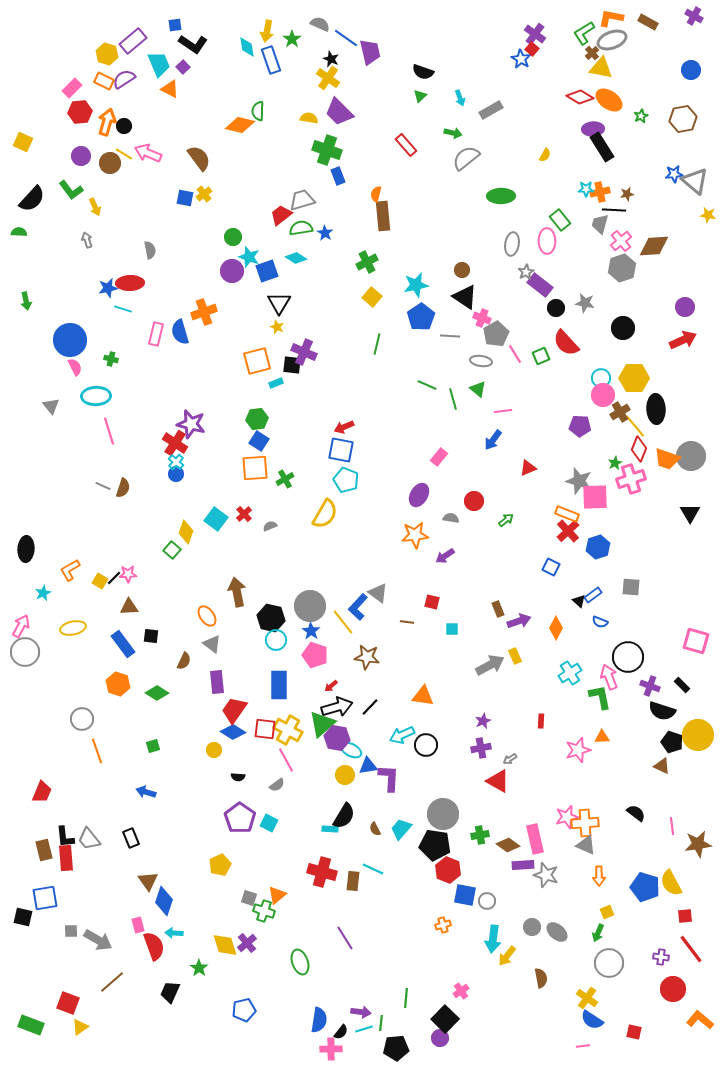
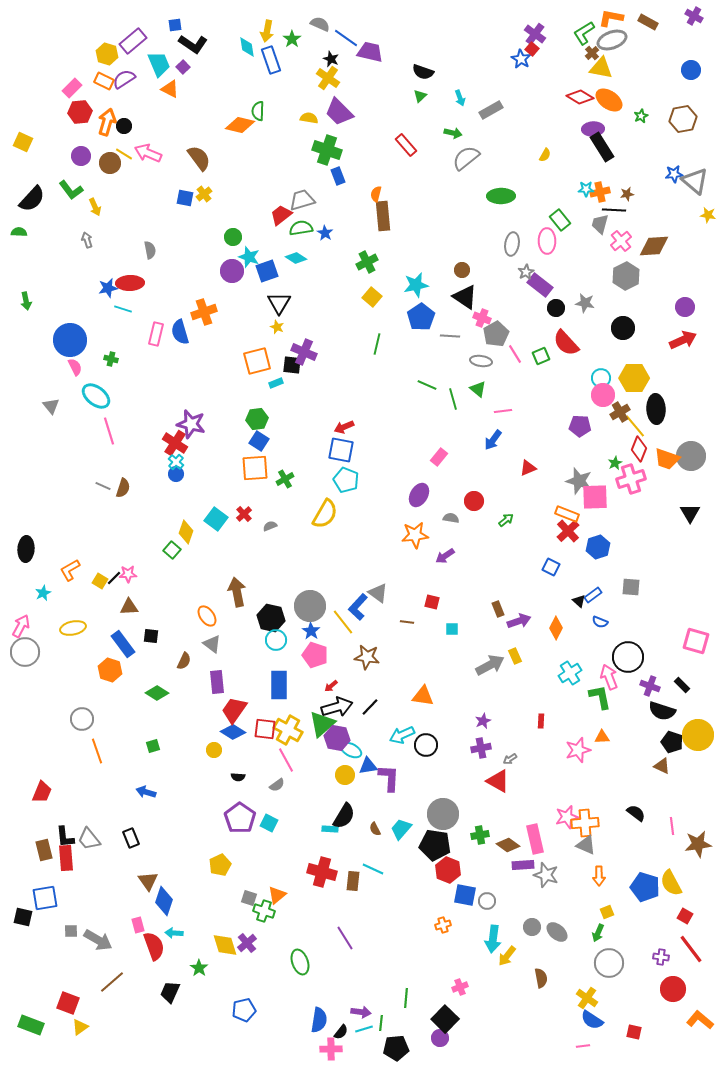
purple trapezoid at (370, 52): rotated 64 degrees counterclockwise
gray hexagon at (622, 268): moved 4 px right, 8 px down; rotated 8 degrees counterclockwise
cyan ellipse at (96, 396): rotated 40 degrees clockwise
orange hexagon at (118, 684): moved 8 px left, 14 px up
red square at (685, 916): rotated 35 degrees clockwise
pink cross at (461, 991): moved 1 px left, 4 px up; rotated 14 degrees clockwise
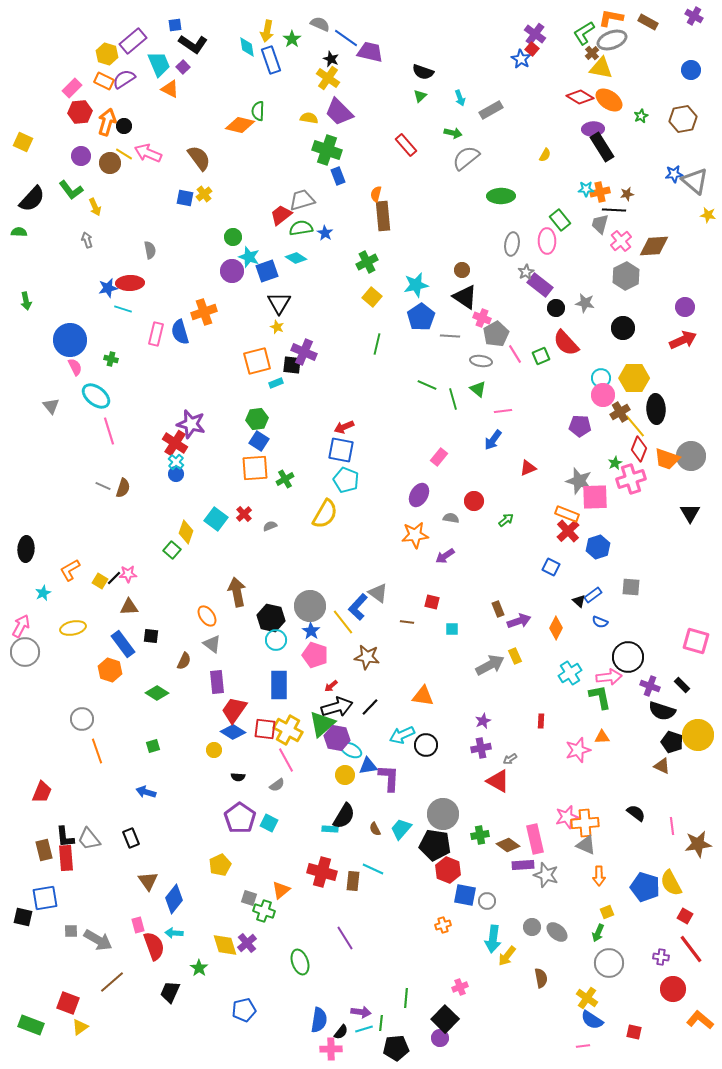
pink arrow at (609, 677): rotated 105 degrees clockwise
orange triangle at (277, 895): moved 4 px right, 5 px up
blue diamond at (164, 901): moved 10 px right, 2 px up; rotated 20 degrees clockwise
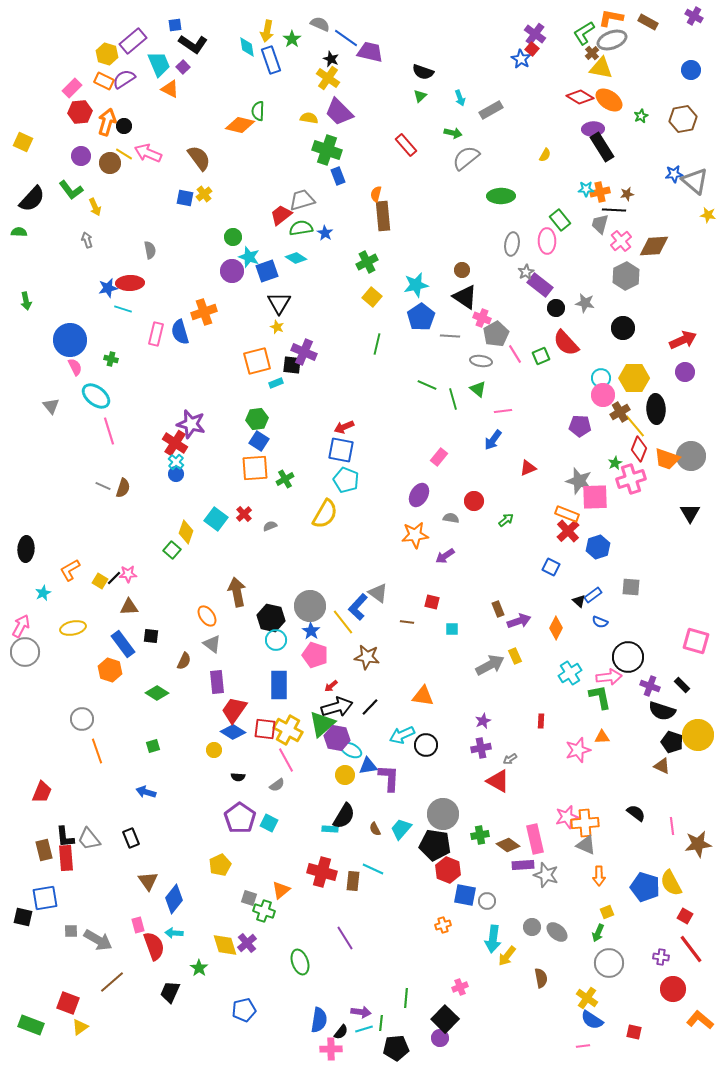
purple circle at (685, 307): moved 65 px down
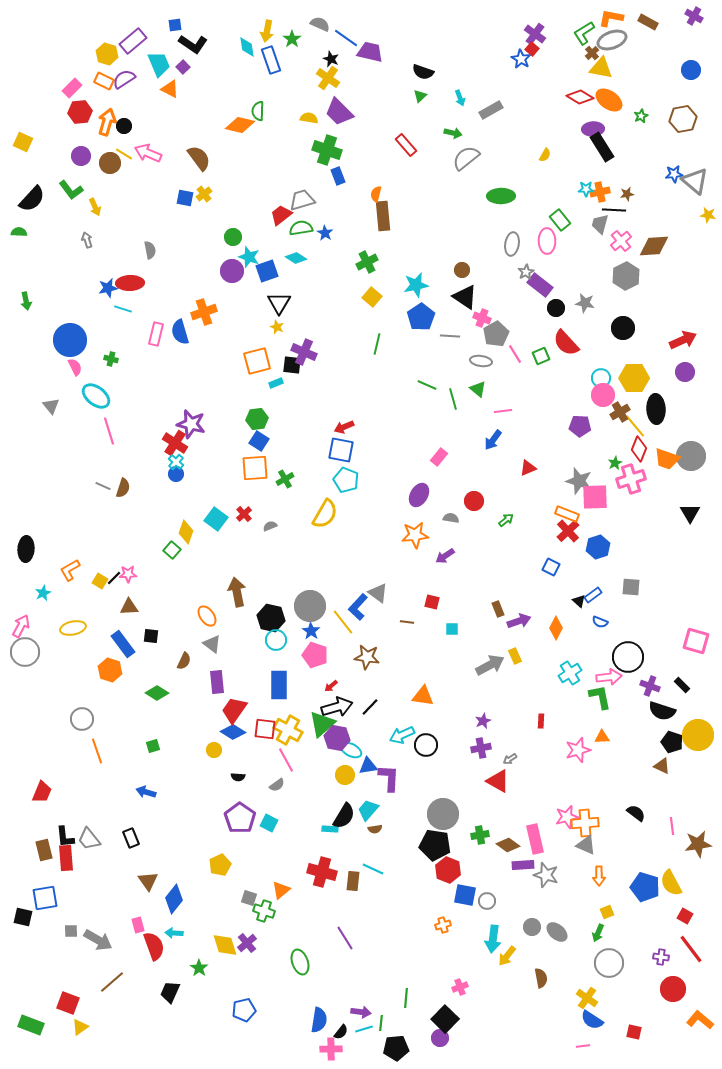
brown semicircle at (375, 829): rotated 72 degrees counterclockwise
cyan trapezoid at (401, 829): moved 33 px left, 19 px up
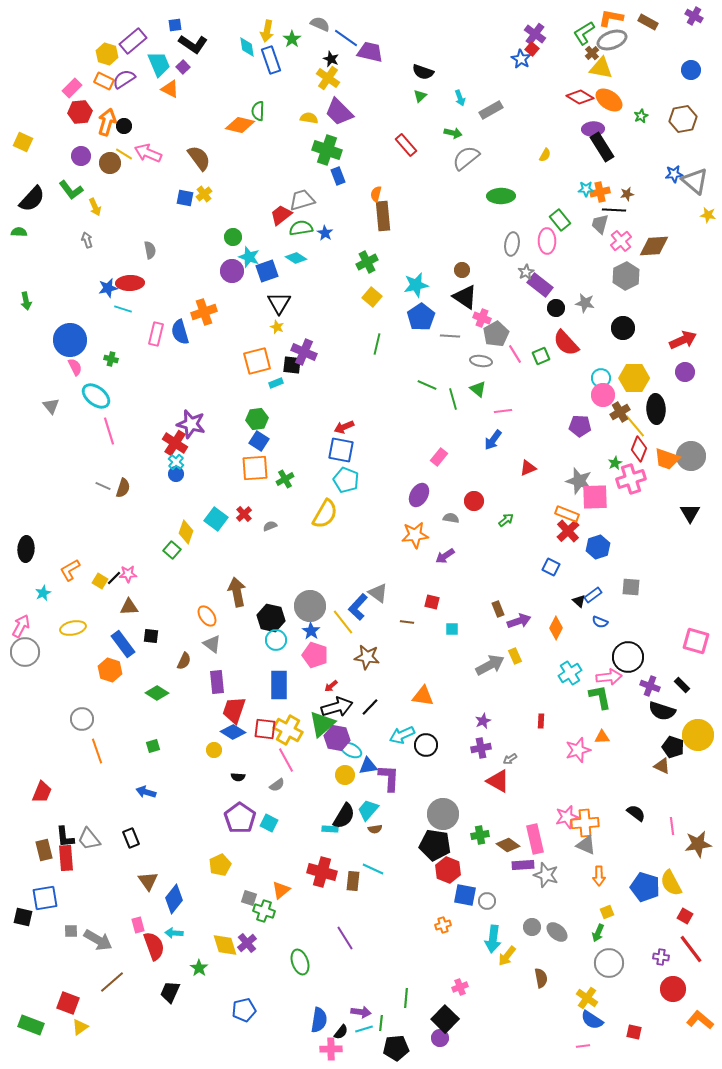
red trapezoid at (234, 710): rotated 16 degrees counterclockwise
black pentagon at (672, 742): moved 1 px right, 5 px down
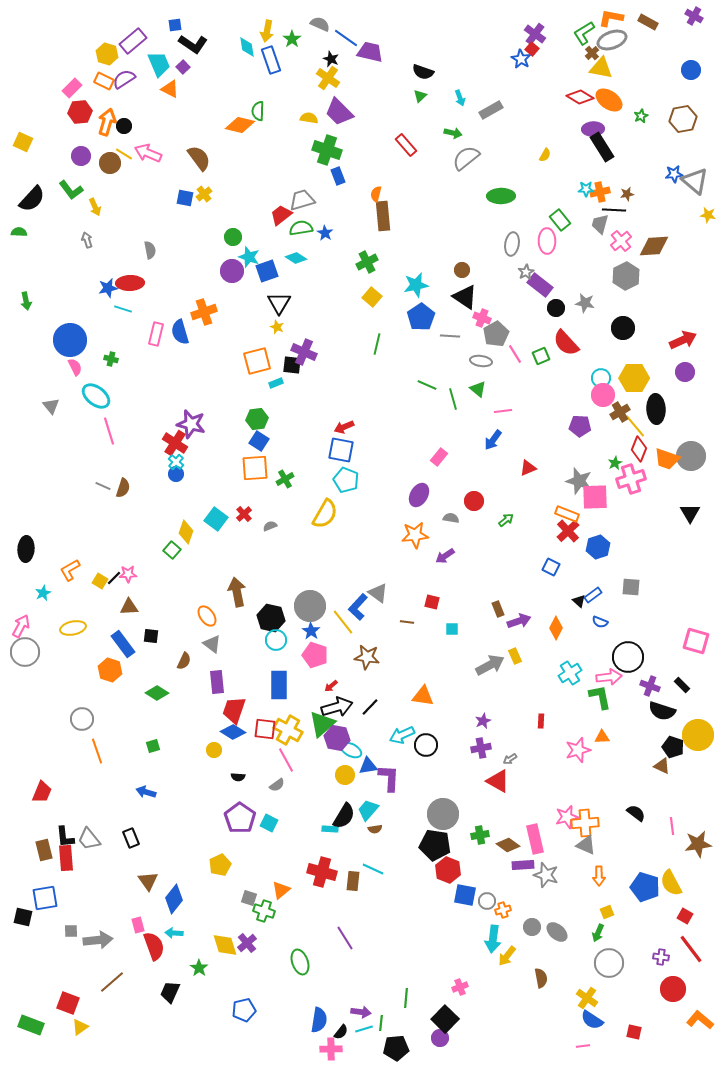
orange cross at (443, 925): moved 60 px right, 15 px up
gray arrow at (98, 940): rotated 36 degrees counterclockwise
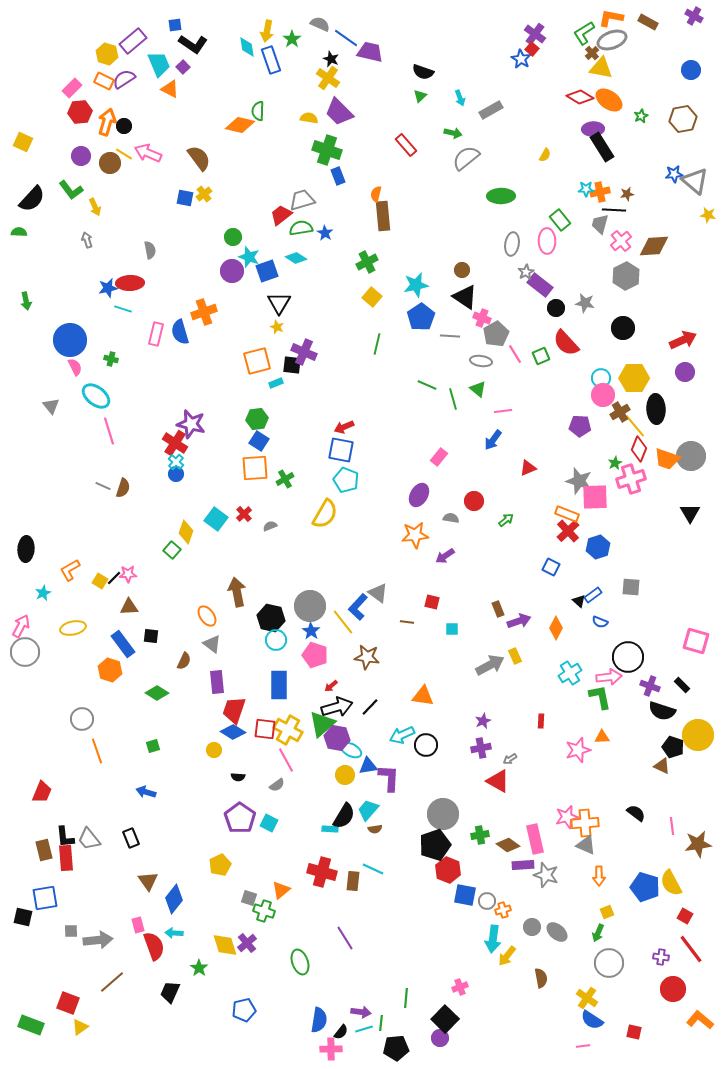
black pentagon at (435, 845): rotated 28 degrees counterclockwise
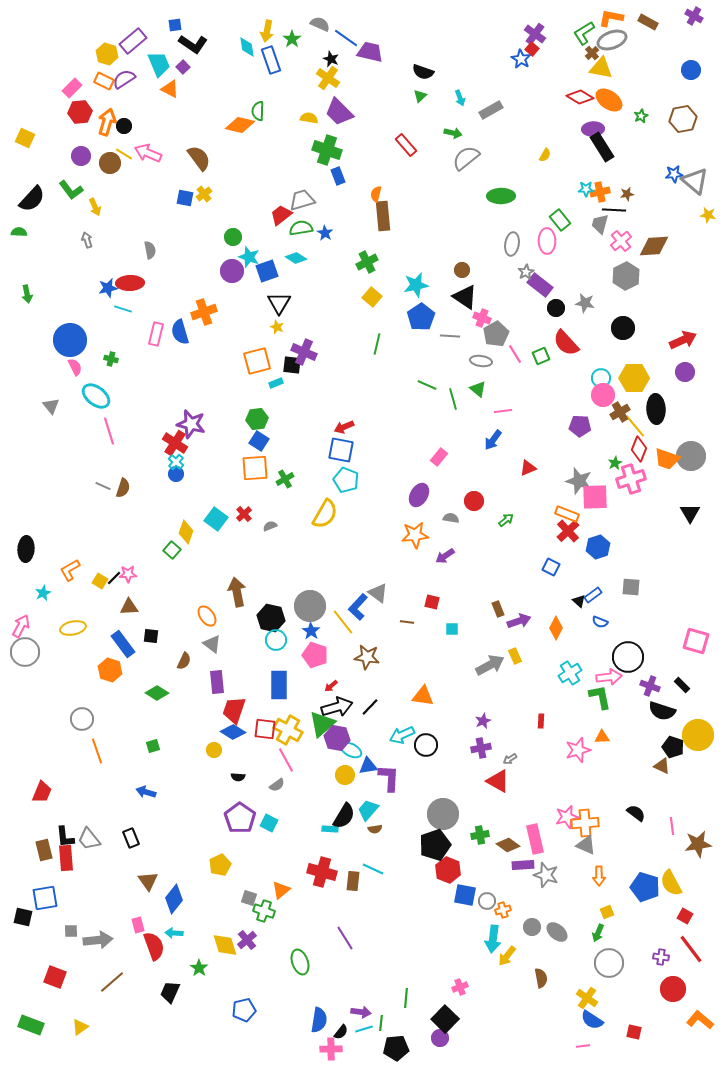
yellow square at (23, 142): moved 2 px right, 4 px up
green arrow at (26, 301): moved 1 px right, 7 px up
purple cross at (247, 943): moved 3 px up
red square at (68, 1003): moved 13 px left, 26 px up
